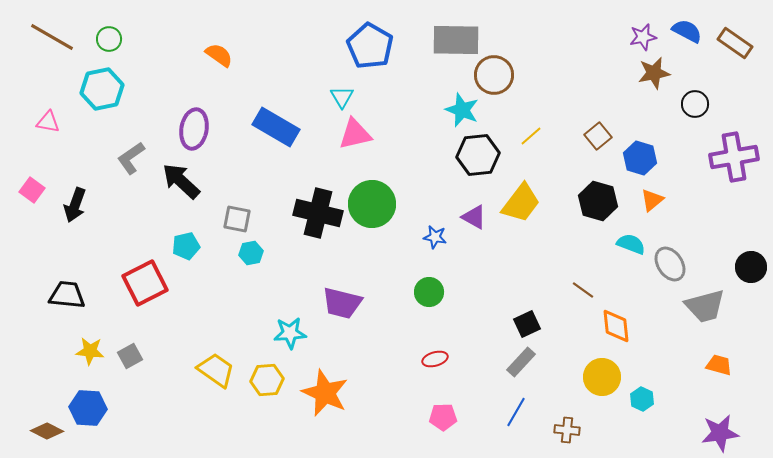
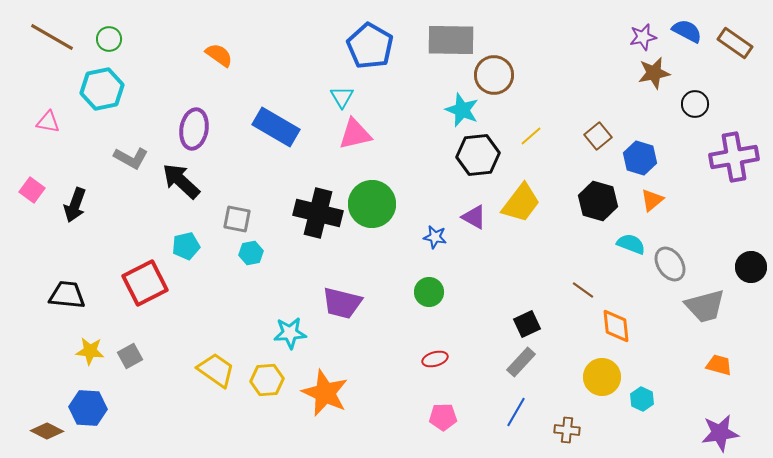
gray rectangle at (456, 40): moved 5 px left
gray L-shape at (131, 158): rotated 116 degrees counterclockwise
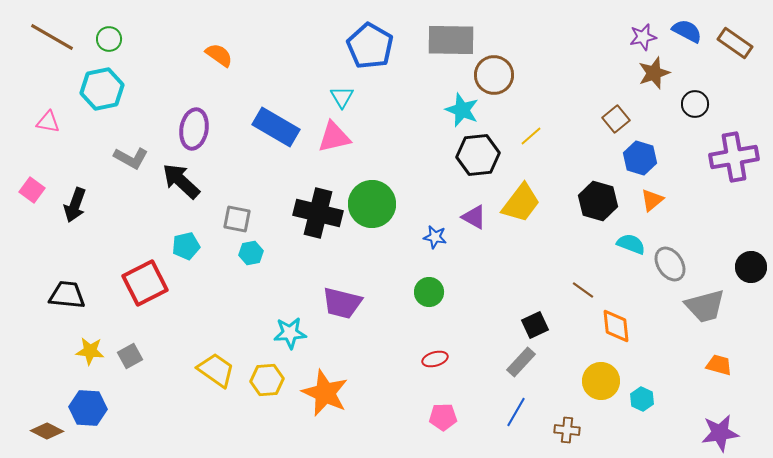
brown star at (654, 73): rotated 8 degrees counterclockwise
pink triangle at (355, 134): moved 21 px left, 3 px down
brown square at (598, 136): moved 18 px right, 17 px up
black square at (527, 324): moved 8 px right, 1 px down
yellow circle at (602, 377): moved 1 px left, 4 px down
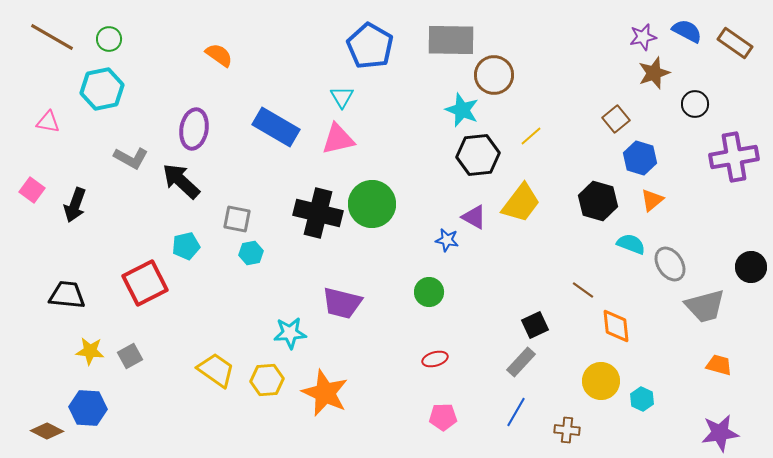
pink triangle at (334, 137): moved 4 px right, 2 px down
blue star at (435, 237): moved 12 px right, 3 px down
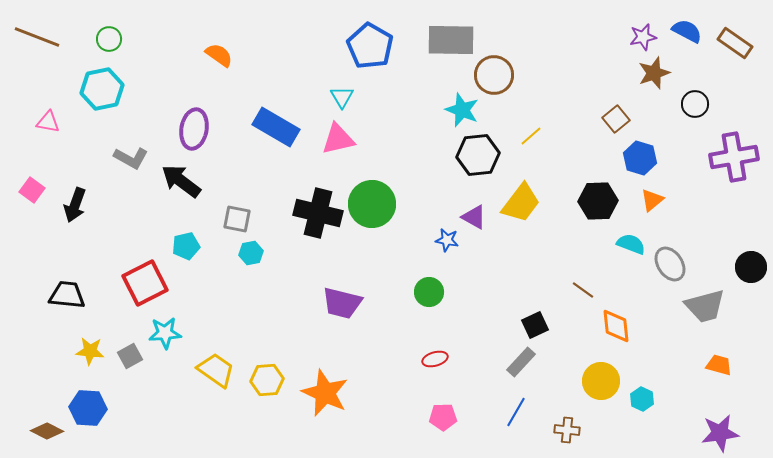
brown line at (52, 37): moved 15 px left; rotated 9 degrees counterclockwise
black arrow at (181, 181): rotated 6 degrees counterclockwise
black hexagon at (598, 201): rotated 18 degrees counterclockwise
cyan star at (290, 333): moved 125 px left
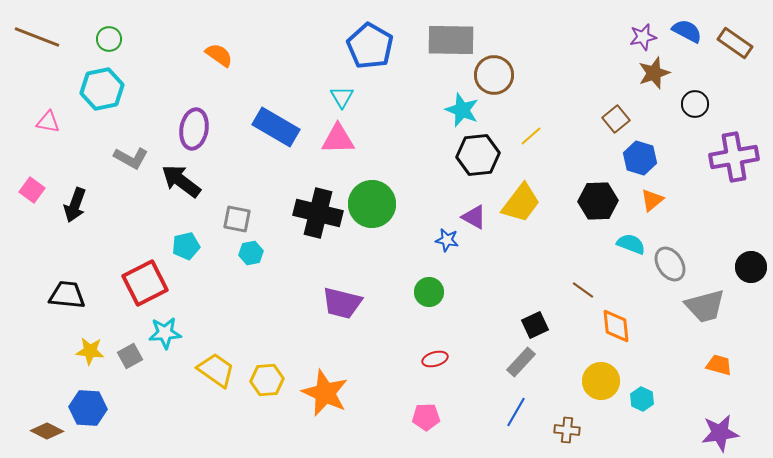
pink triangle at (338, 139): rotated 12 degrees clockwise
pink pentagon at (443, 417): moved 17 px left
